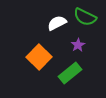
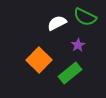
orange square: moved 3 px down
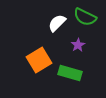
white semicircle: rotated 18 degrees counterclockwise
orange square: rotated 15 degrees clockwise
green rectangle: rotated 55 degrees clockwise
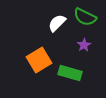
purple star: moved 6 px right
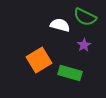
white semicircle: moved 3 px right, 2 px down; rotated 60 degrees clockwise
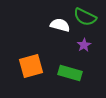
orange square: moved 8 px left, 6 px down; rotated 15 degrees clockwise
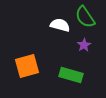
green semicircle: rotated 30 degrees clockwise
orange square: moved 4 px left
green rectangle: moved 1 px right, 2 px down
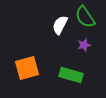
white semicircle: rotated 78 degrees counterclockwise
purple star: rotated 16 degrees clockwise
orange square: moved 2 px down
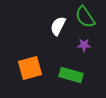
white semicircle: moved 2 px left, 1 px down
purple star: rotated 16 degrees clockwise
orange square: moved 3 px right
